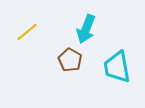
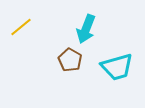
yellow line: moved 6 px left, 5 px up
cyan trapezoid: rotated 96 degrees counterclockwise
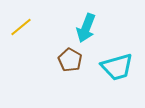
cyan arrow: moved 1 px up
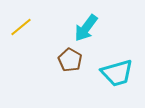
cyan arrow: rotated 16 degrees clockwise
cyan trapezoid: moved 6 px down
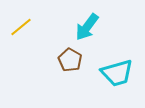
cyan arrow: moved 1 px right, 1 px up
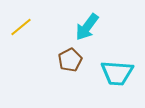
brown pentagon: rotated 15 degrees clockwise
cyan trapezoid: rotated 20 degrees clockwise
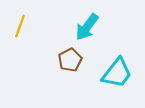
yellow line: moved 1 px left, 1 px up; rotated 30 degrees counterclockwise
cyan trapezoid: rotated 56 degrees counterclockwise
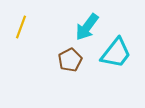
yellow line: moved 1 px right, 1 px down
cyan trapezoid: moved 1 px left, 20 px up
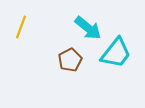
cyan arrow: moved 1 px right, 1 px down; rotated 88 degrees counterclockwise
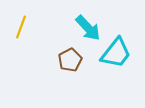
cyan arrow: rotated 8 degrees clockwise
